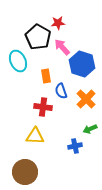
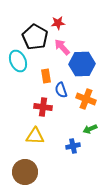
black pentagon: moved 3 px left
blue hexagon: rotated 20 degrees counterclockwise
blue semicircle: moved 1 px up
orange cross: rotated 24 degrees counterclockwise
blue cross: moved 2 px left
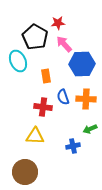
pink arrow: moved 2 px right, 3 px up
blue semicircle: moved 2 px right, 7 px down
orange cross: rotated 18 degrees counterclockwise
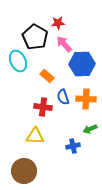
orange rectangle: moved 1 px right; rotated 40 degrees counterclockwise
brown circle: moved 1 px left, 1 px up
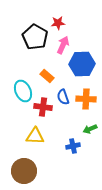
pink arrow: moved 1 px left, 1 px down; rotated 66 degrees clockwise
cyan ellipse: moved 5 px right, 30 px down
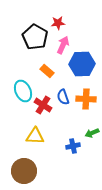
orange rectangle: moved 5 px up
red cross: moved 2 px up; rotated 24 degrees clockwise
green arrow: moved 2 px right, 4 px down
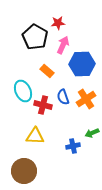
orange cross: rotated 36 degrees counterclockwise
red cross: rotated 18 degrees counterclockwise
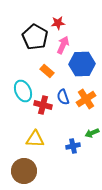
yellow triangle: moved 3 px down
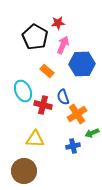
orange cross: moved 9 px left, 15 px down
